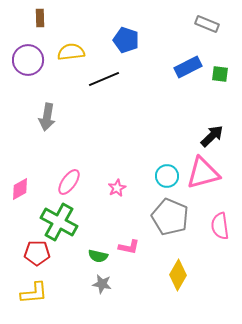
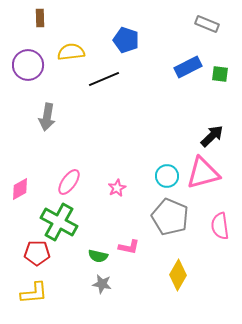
purple circle: moved 5 px down
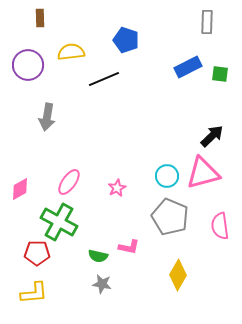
gray rectangle: moved 2 px up; rotated 70 degrees clockwise
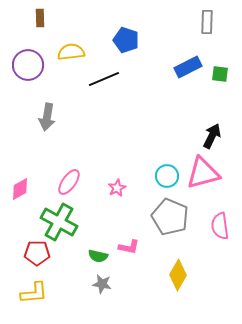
black arrow: rotated 20 degrees counterclockwise
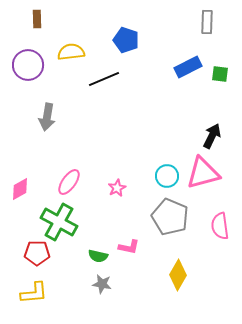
brown rectangle: moved 3 px left, 1 px down
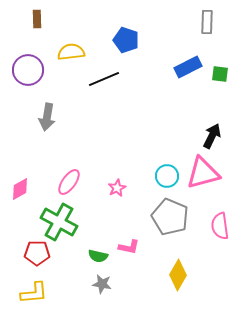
purple circle: moved 5 px down
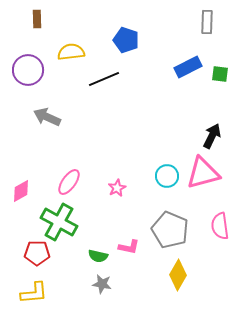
gray arrow: rotated 104 degrees clockwise
pink diamond: moved 1 px right, 2 px down
gray pentagon: moved 13 px down
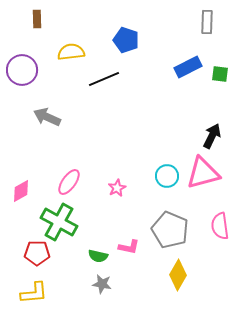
purple circle: moved 6 px left
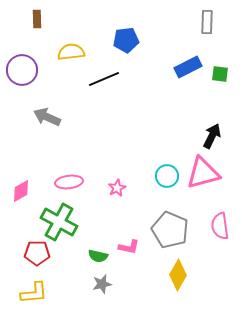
blue pentagon: rotated 25 degrees counterclockwise
pink ellipse: rotated 48 degrees clockwise
gray star: rotated 24 degrees counterclockwise
